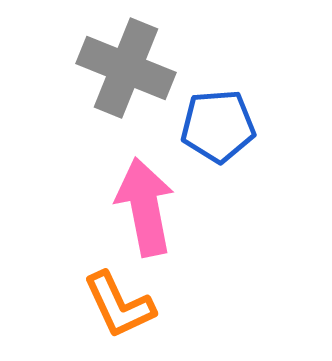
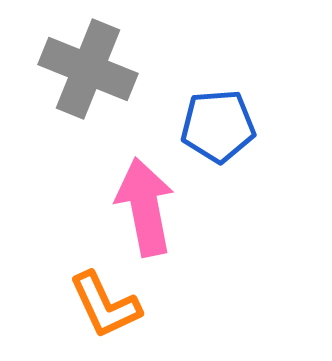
gray cross: moved 38 px left, 1 px down
orange L-shape: moved 14 px left
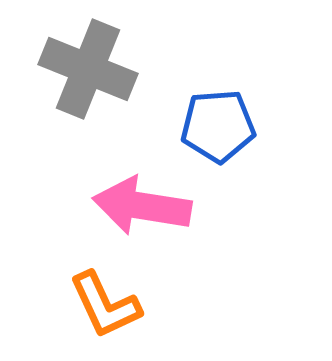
pink arrow: moved 3 px left, 1 px up; rotated 70 degrees counterclockwise
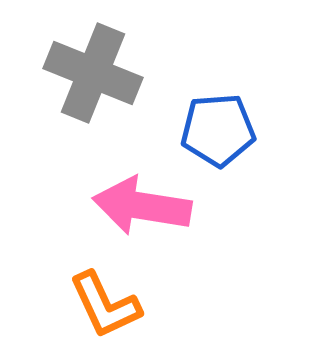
gray cross: moved 5 px right, 4 px down
blue pentagon: moved 4 px down
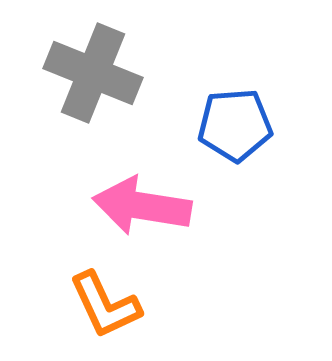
blue pentagon: moved 17 px right, 5 px up
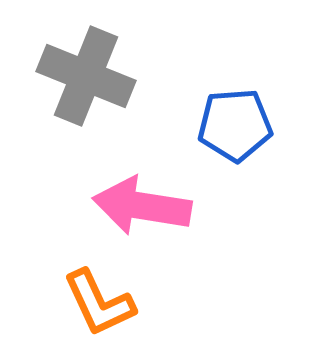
gray cross: moved 7 px left, 3 px down
orange L-shape: moved 6 px left, 2 px up
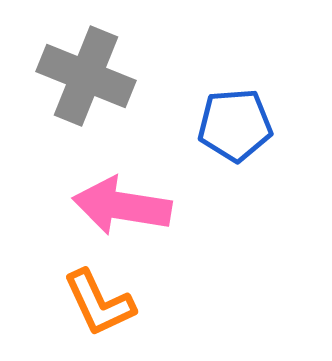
pink arrow: moved 20 px left
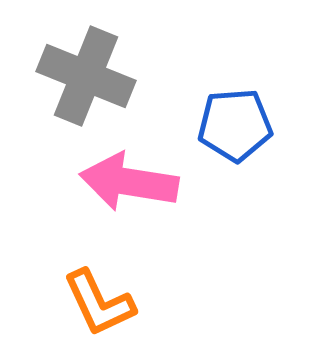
pink arrow: moved 7 px right, 24 px up
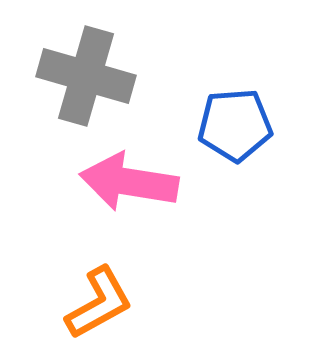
gray cross: rotated 6 degrees counterclockwise
orange L-shape: rotated 94 degrees counterclockwise
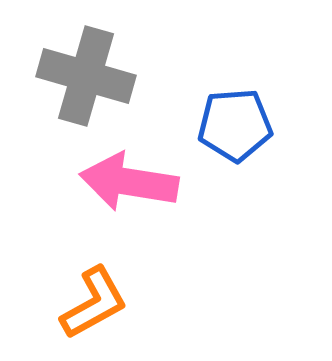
orange L-shape: moved 5 px left
